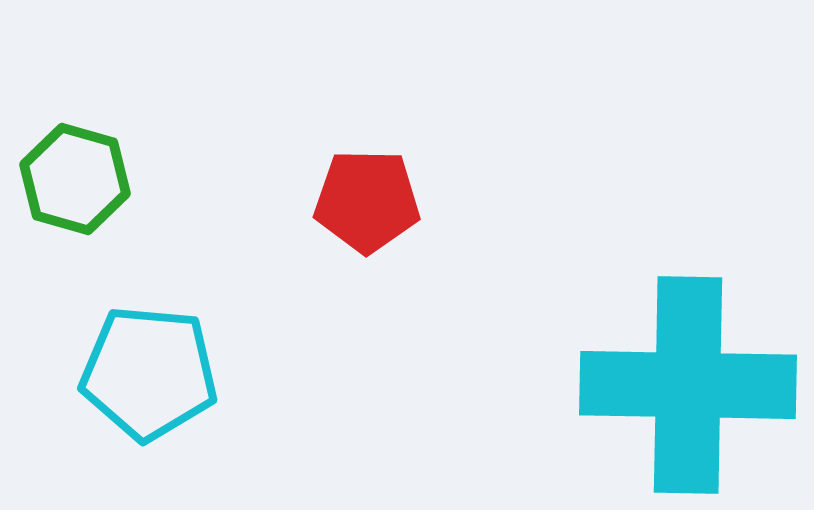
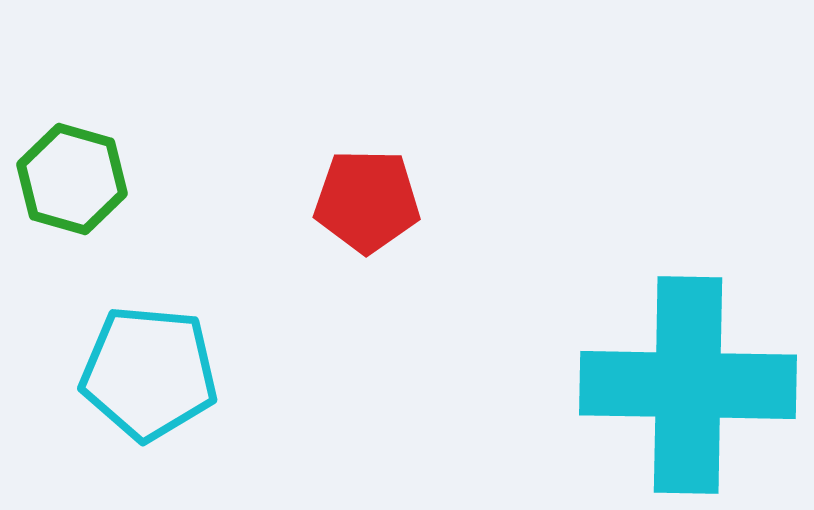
green hexagon: moved 3 px left
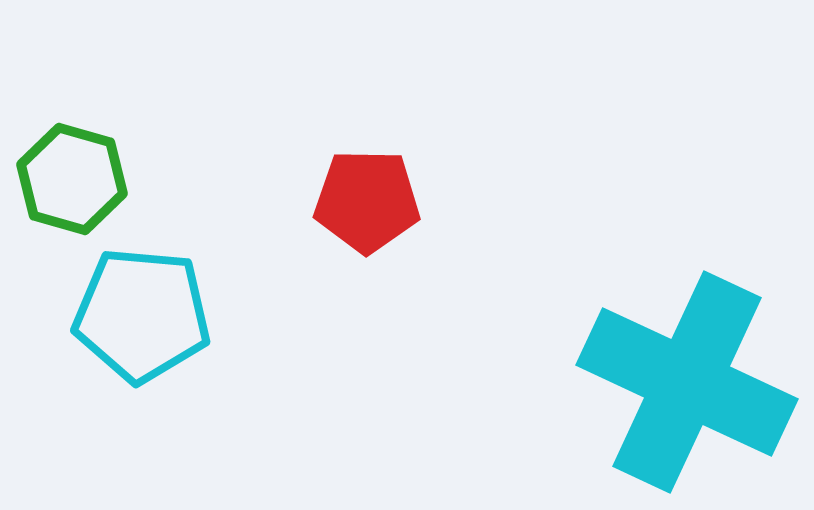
cyan pentagon: moved 7 px left, 58 px up
cyan cross: moved 1 px left, 3 px up; rotated 24 degrees clockwise
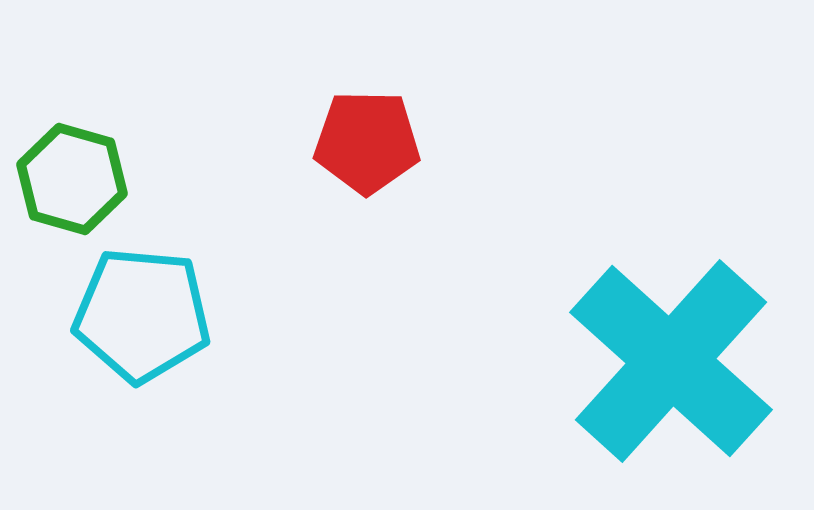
red pentagon: moved 59 px up
cyan cross: moved 16 px left, 21 px up; rotated 17 degrees clockwise
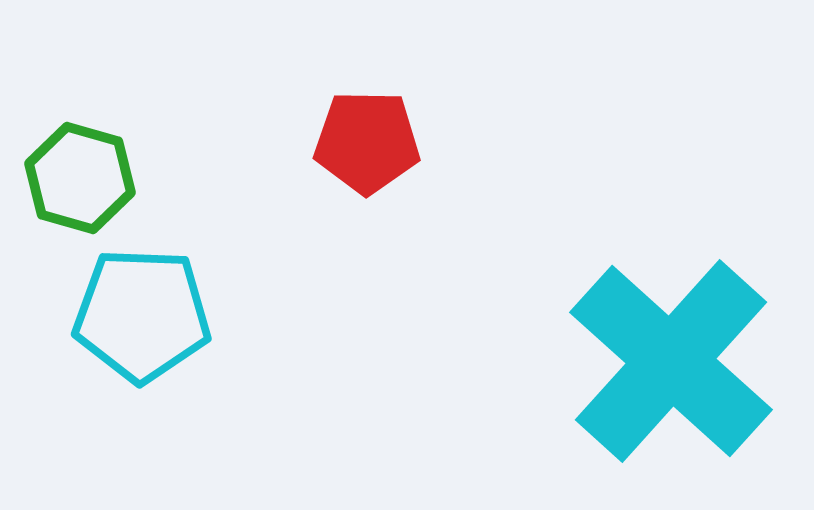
green hexagon: moved 8 px right, 1 px up
cyan pentagon: rotated 3 degrees counterclockwise
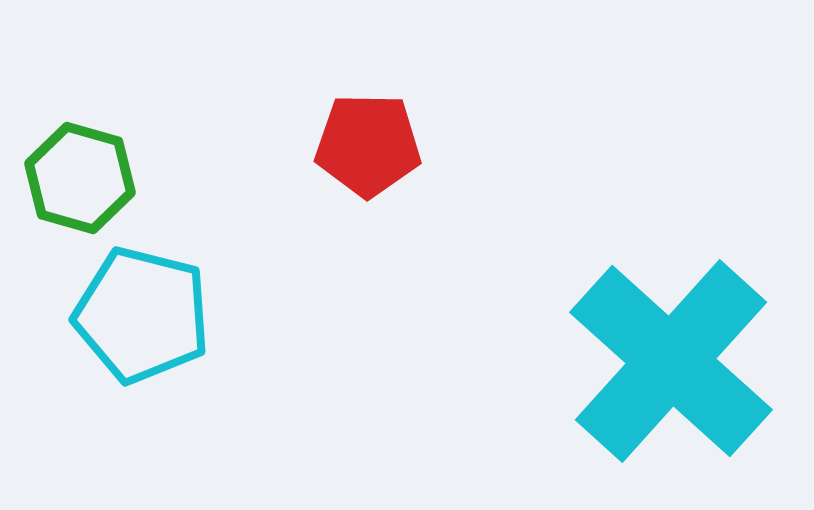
red pentagon: moved 1 px right, 3 px down
cyan pentagon: rotated 12 degrees clockwise
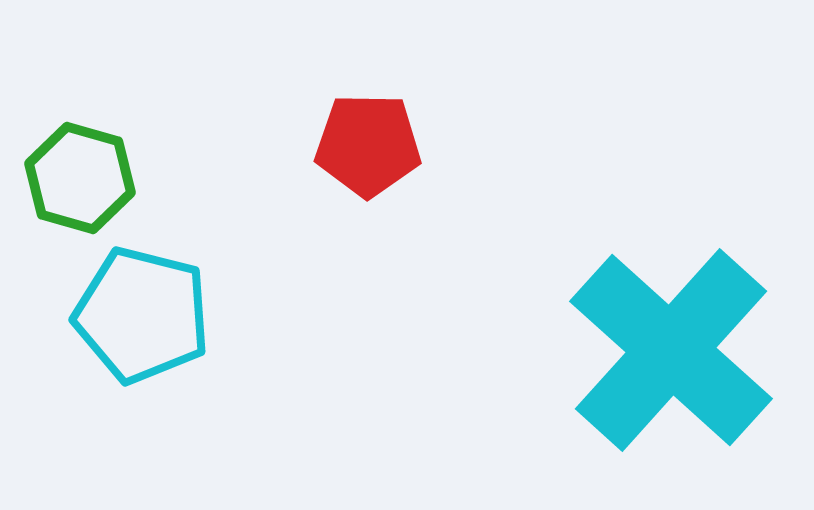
cyan cross: moved 11 px up
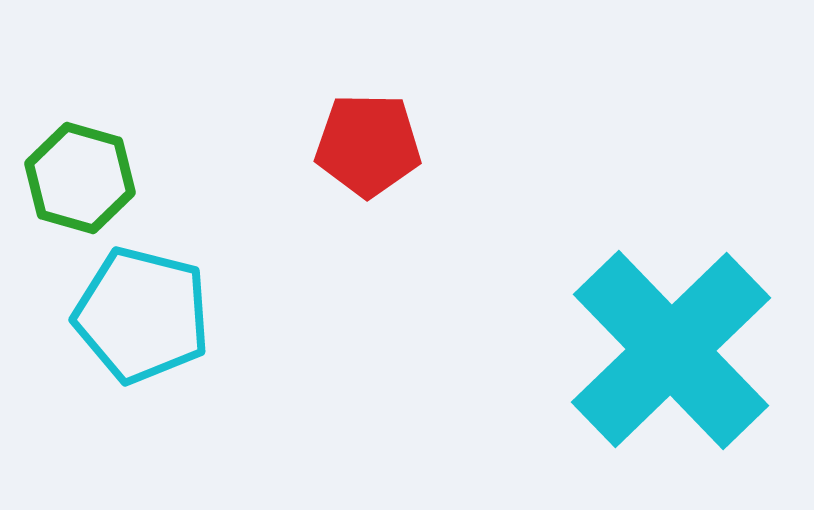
cyan cross: rotated 4 degrees clockwise
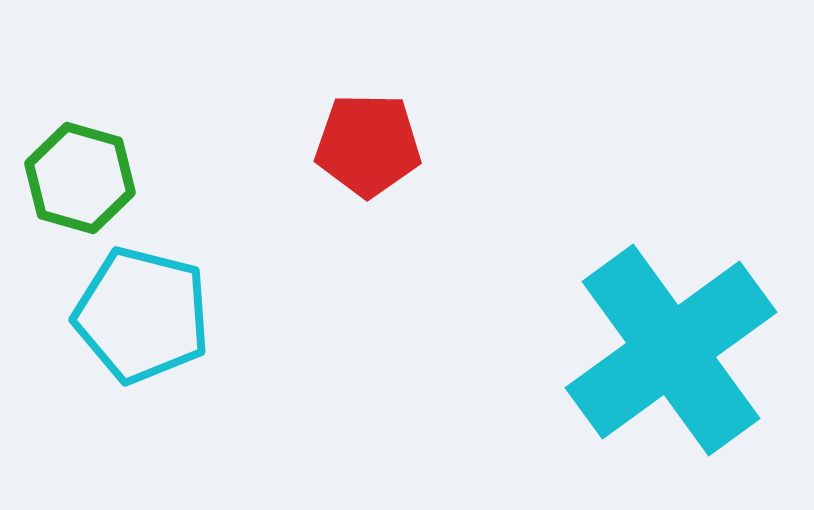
cyan cross: rotated 8 degrees clockwise
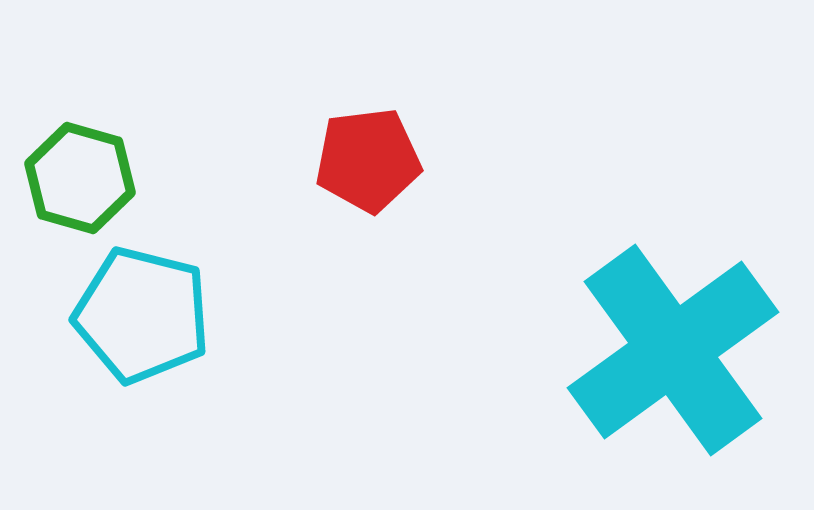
red pentagon: moved 15 px down; rotated 8 degrees counterclockwise
cyan cross: moved 2 px right
